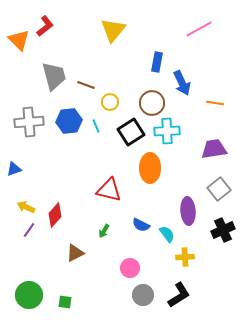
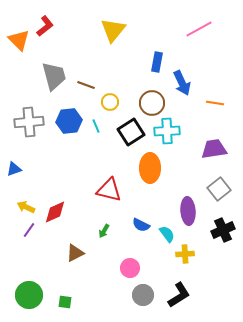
red diamond: moved 3 px up; rotated 25 degrees clockwise
yellow cross: moved 3 px up
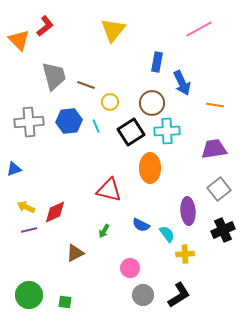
orange line: moved 2 px down
purple line: rotated 42 degrees clockwise
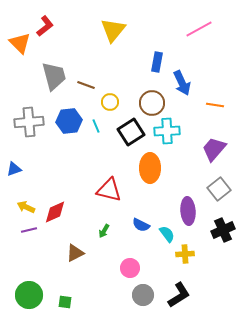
orange triangle: moved 1 px right, 3 px down
purple trapezoid: rotated 40 degrees counterclockwise
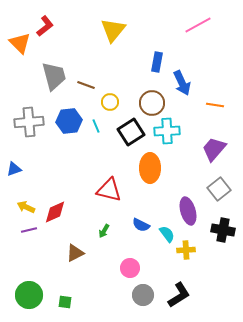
pink line: moved 1 px left, 4 px up
purple ellipse: rotated 12 degrees counterclockwise
black cross: rotated 35 degrees clockwise
yellow cross: moved 1 px right, 4 px up
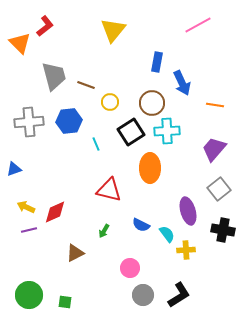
cyan line: moved 18 px down
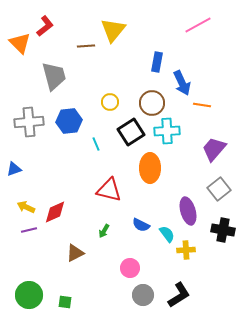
brown line: moved 39 px up; rotated 24 degrees counterclockwise
orange line: moved 13 px left
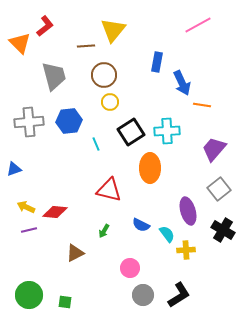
brown circle: moved 48 px left, 28 px up
red diamond: rotated 30 degrees clockwise
black cross: rotated 20 degrees clockwise
